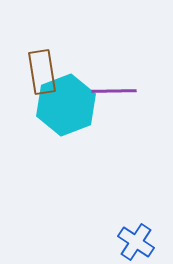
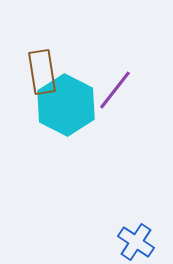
purple line: moved 1 px right, 1 px up; rotated 51 degrees counterclockwise
cyan hexagon: rotated 12 degrees counterclockwise
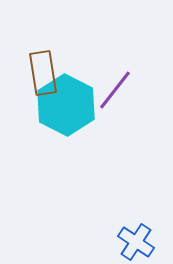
brown rectangle: moved 1 px right, 1 px down
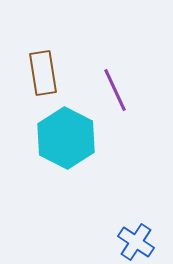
purple line: rotated 63 degrees counterclockwise
cyan hexagon: moved 33 px down
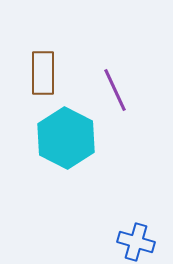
brown rectangle: rotated 9 degrees clockwise
blue cross: rotated 18 degrees counterclockwise
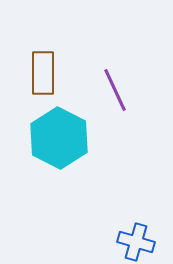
cyan hexagon: moved 7 px left
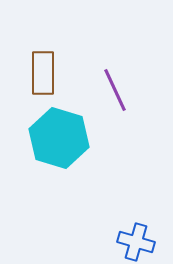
cyan hexagon: rotated 10 degrees counterclockwise
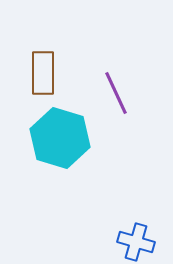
purple line: moved 1 px right, 3 px down
cyan hexagon: moved 1 px right
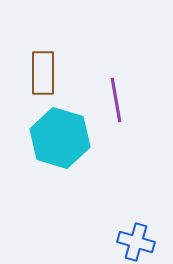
purple line: moved 7 px down; rotated 15 degrees clockwise
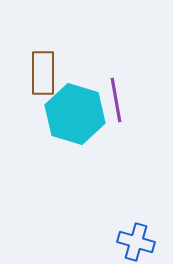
cyan hexagon: moved 15 px right, 24 px up
